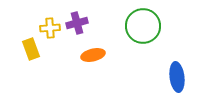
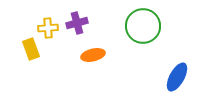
yellow cross: moved 2 px left
blue ellipse: rotated 36 degrees clockwise
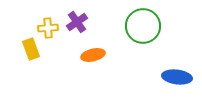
purple cross: moved 1 px up; rotated 20 degrees counterclockwise
blue ellipse: rotated 68 degrees clockwise
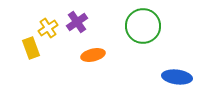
yellow cross: rotated 30 degrees counterclockwise
yellow rectangle: moved 1 px up
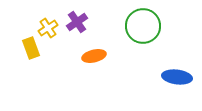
orange ellipse: moved 1 px right, 1 px down
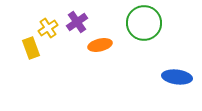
green circle: moved 1 px right, 3 px up
orange ellipse: moved 6 px right, 11 px up
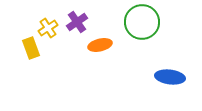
green circle: moved 2 px left, 1 px up
blue ellipse: moved 7 px left
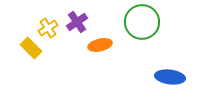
yellow rectangle: rotated 25 degrees counterclockwise
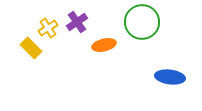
orange ellipse: moved 4 px right
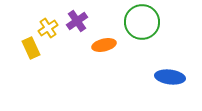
purple cross: moved 1 px up
yellow rectangle: rotated 20 degrees clockwise
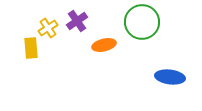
yellow rectangle: rotated 20 degrees clockwise
